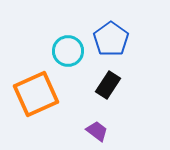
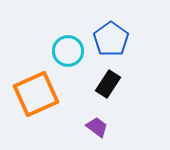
black rectangle: moved 1 px up
purple trapezoid: moved 4 px up
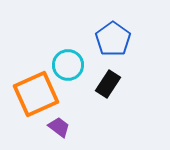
blue pentagon: moved 2 px right
cyan circle: moved 14 px down
purple trapezoid: moved 38 px left
